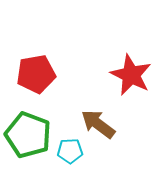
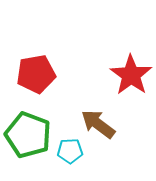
red star: rotated 9 degrees clockwise
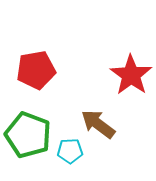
red pentagon: moved 4 px up
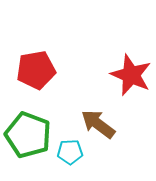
red star: rotated 12 degrees counterclockwise
cyan pentagon: moved 1 px down
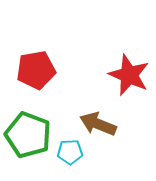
red star: moved 2 px left
brown arrow: rotated 15 degrees counterclockwise
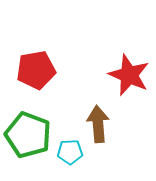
brown arrow: rotated 63 degrees clockwise
